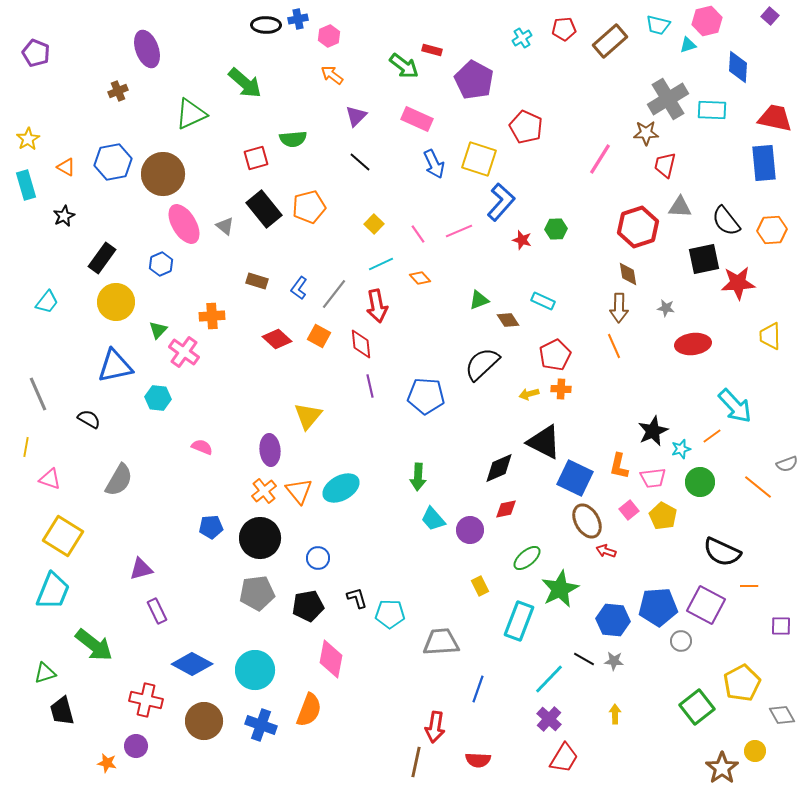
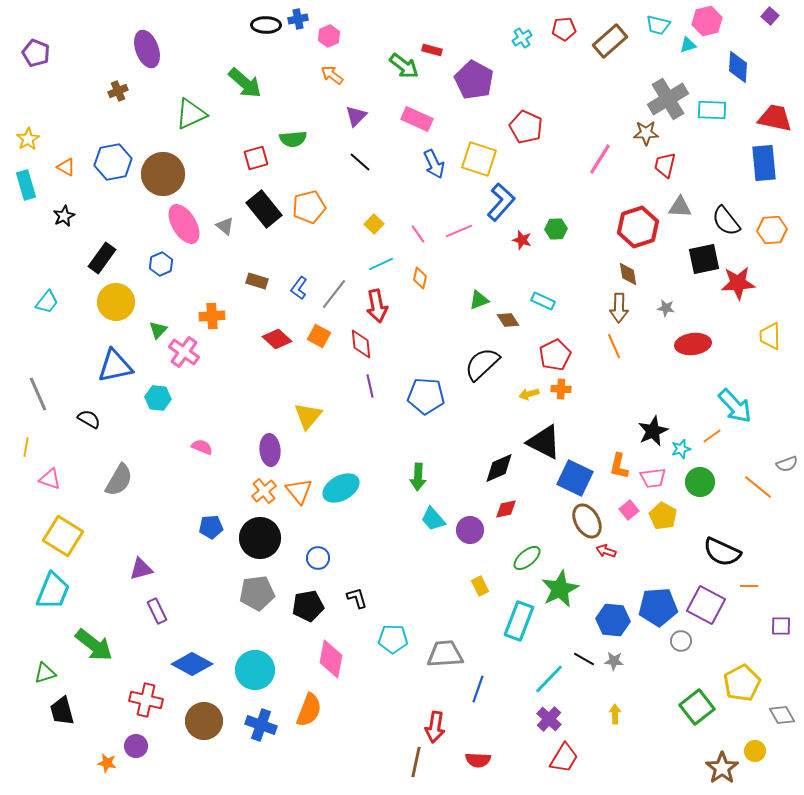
orange diamond at (420, 278): rotated 55 degrees clockwise
cyan pentagon at (390, 614): moved 3 px right, 25 px down
gray trapezoid at (441, 642): moved 4 px right, 12 px down
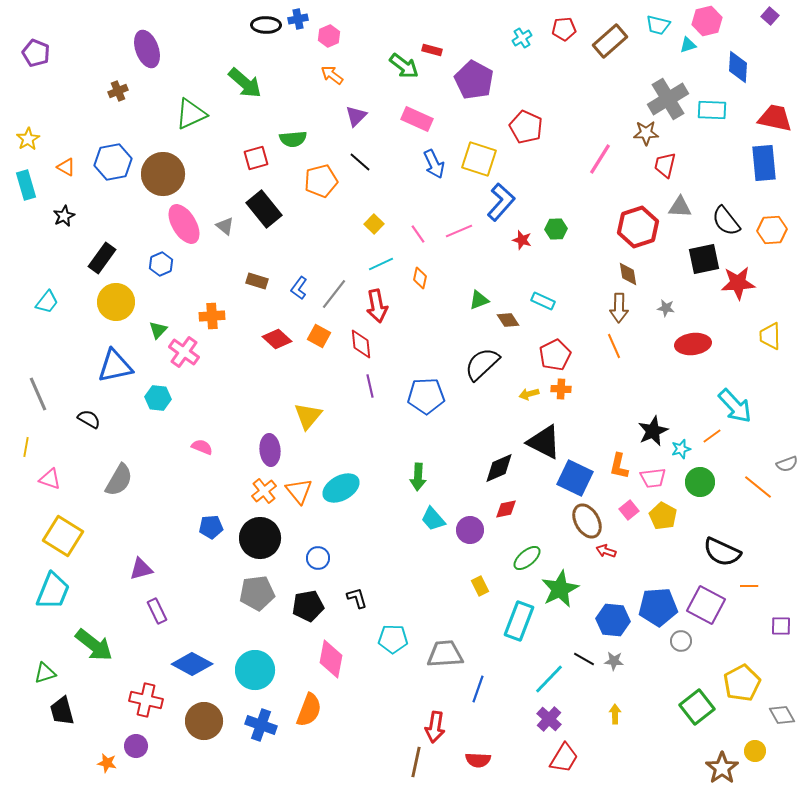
orange pentagon at (309, 207): moved 12 px right, 26 px up
blue pentagon at (426, 396): rotated 6 degrees counterclockwise
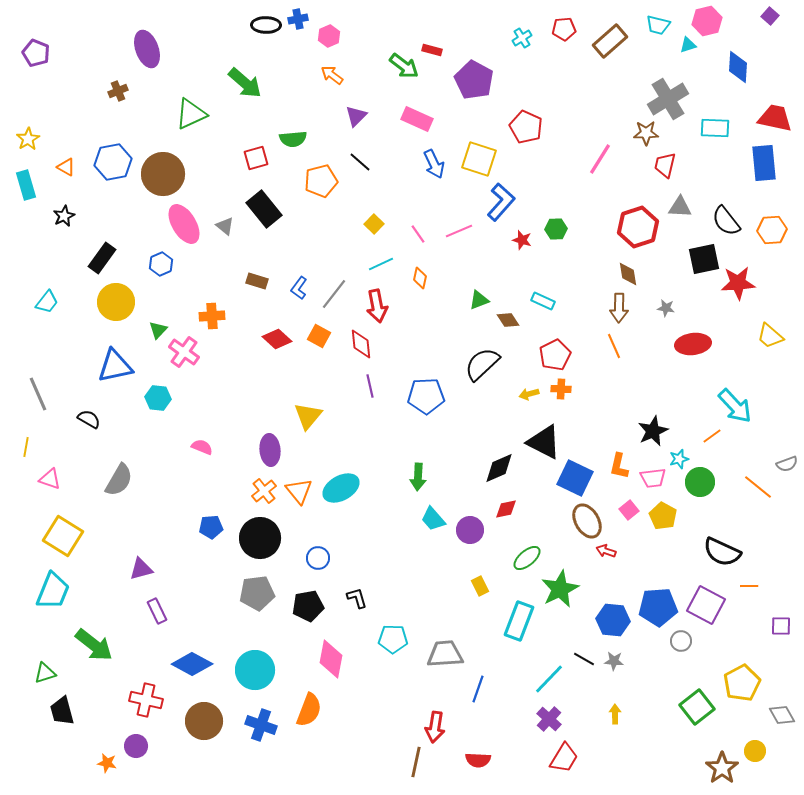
cyan rectangle at (712, 110): moved 3 px right, 18 px down
yellow trapezoid at (770, 336): rotated 48 degrees counterclockwise
cyan star at (681, 449): moved 2 px left, 10 px down
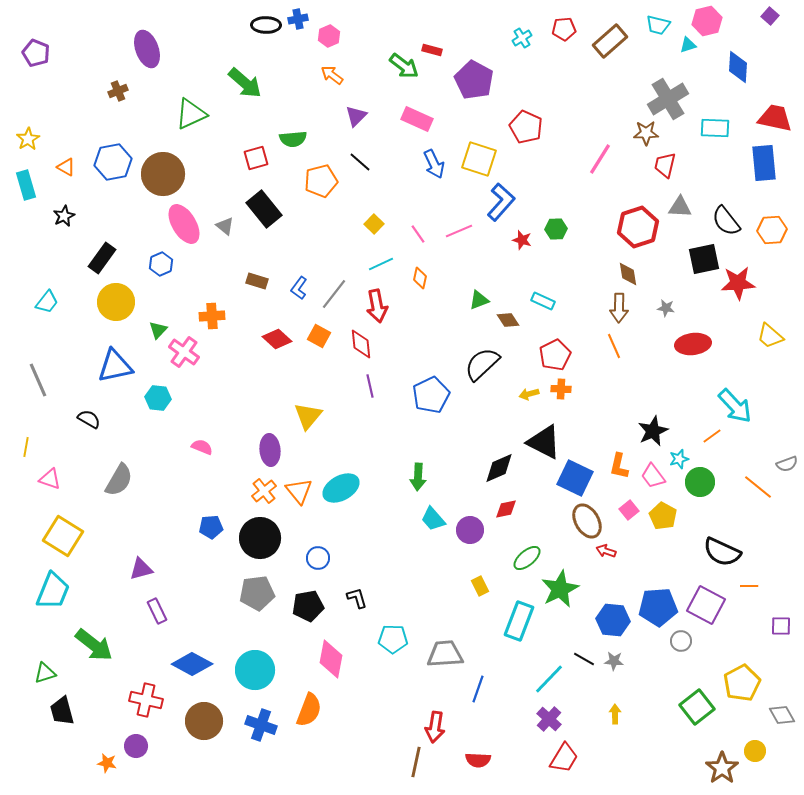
gray line at (38, 394): moved 14 px up
blue pentagon at (426, 396): moved 5 px right, 1 px up; rotated 24 degrees counterclockwise
pink trapezoid at (653, 478): moved 2 px up; rotated 60 degrees clockwise
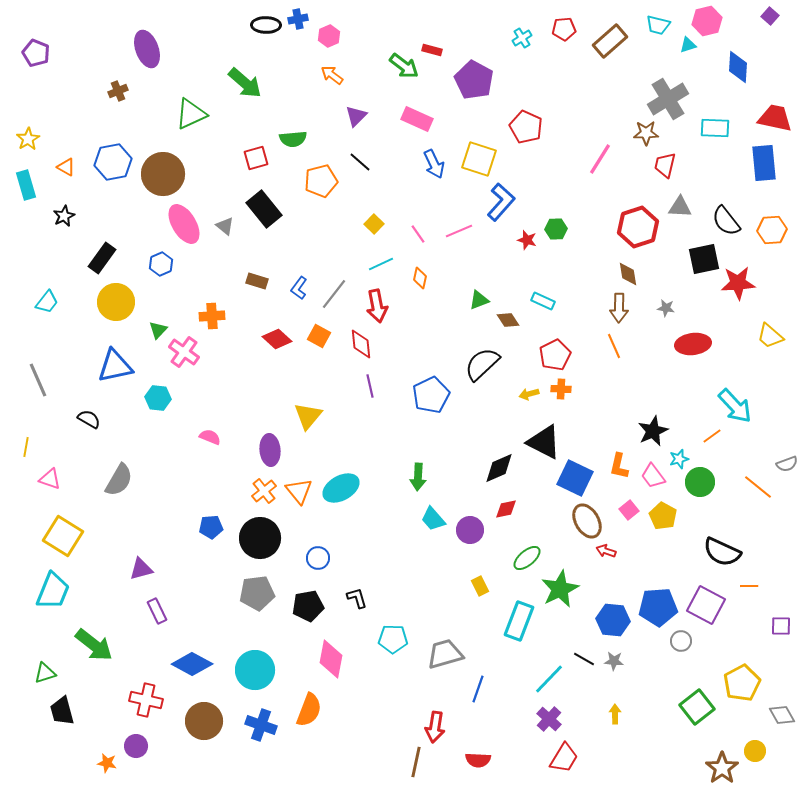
red star at (522, 240): moved 5 px right
pink semicircle at (202, 447): moved 8 px right, 10 px up
gray trapezoid at (445, 654): rotated 12 degrees counterclockwise
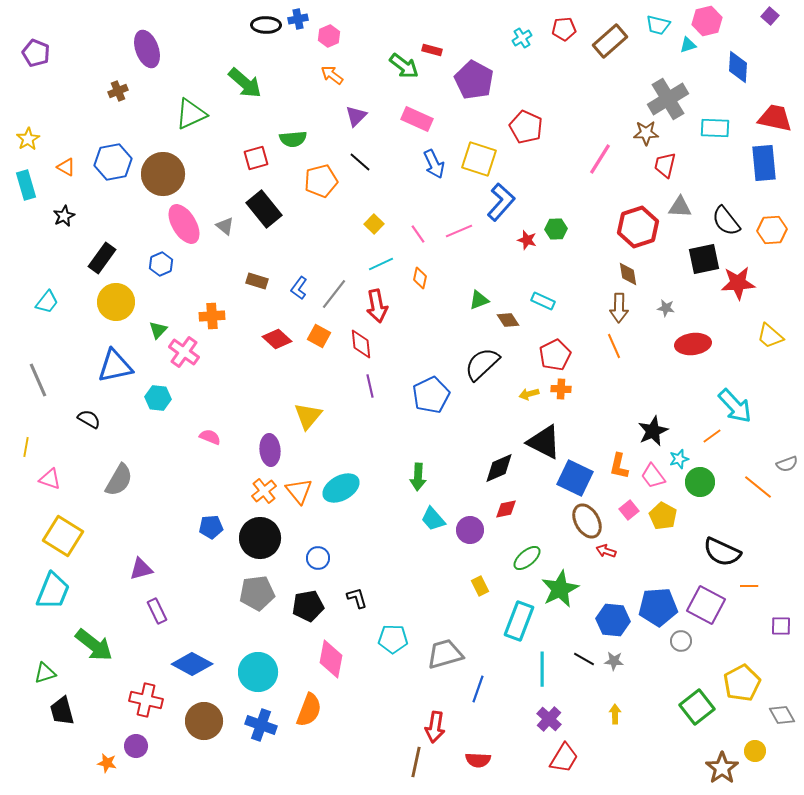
cyan circle at (255, 670): moved 3 px right, 2 px down
cyan line at (549, 679): moved 7 px left, 10 px up; rotated 44 degrees counterclockwise
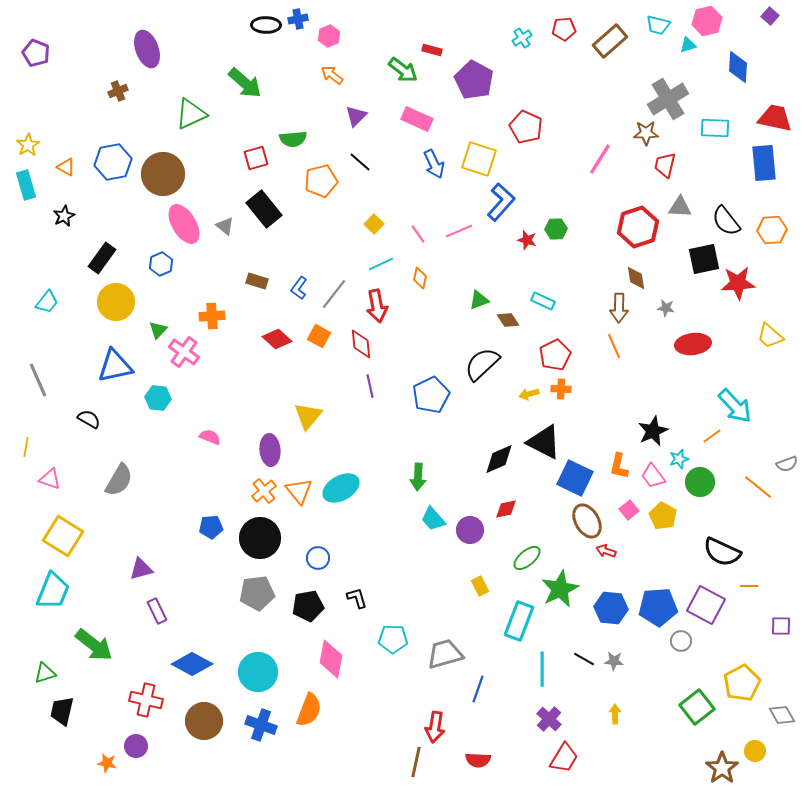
green arrow at (404, 66): moved 1 px left, 4 px down
yellow star at (28, 139): moved 6 px down
brown diamond at (628, 274): moved 8 px right, 4 px down
black diamond at (499, 468): moved 9 px up
blue hexagon at (613, 620): moved 2 px left, 12 px up
black trapezoid at (62, 711): rotated 28 degrees clockwise
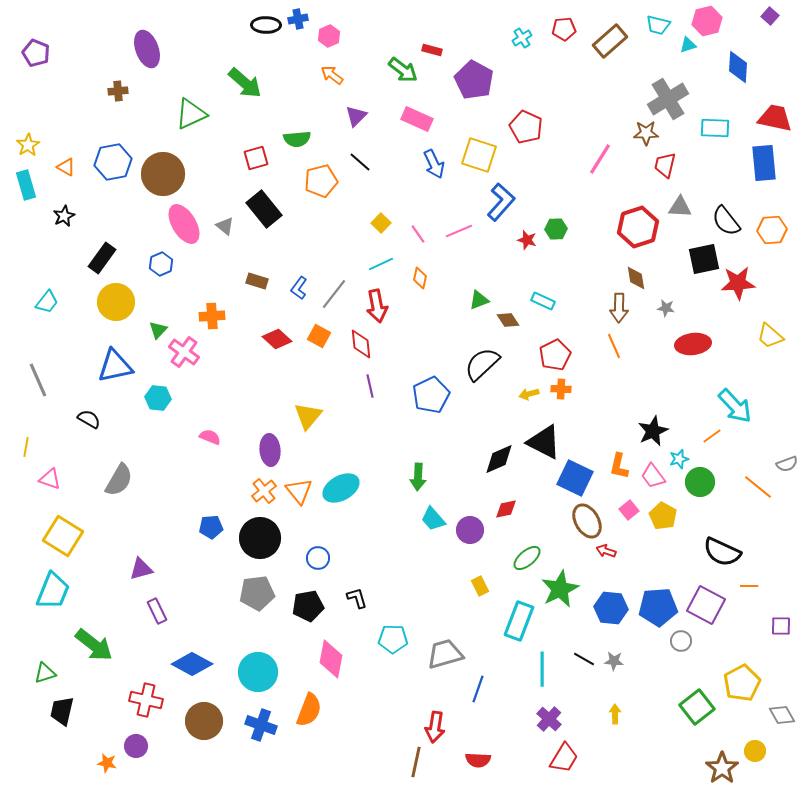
brown cross at (118, 91): rotated 18 degrees clockwise
green semicircle at (293, 139): moved 4 px right
yellow square at (479, 159): moved 4 px up
yellow square at (374, 224): moved 7 px right, 1 px up
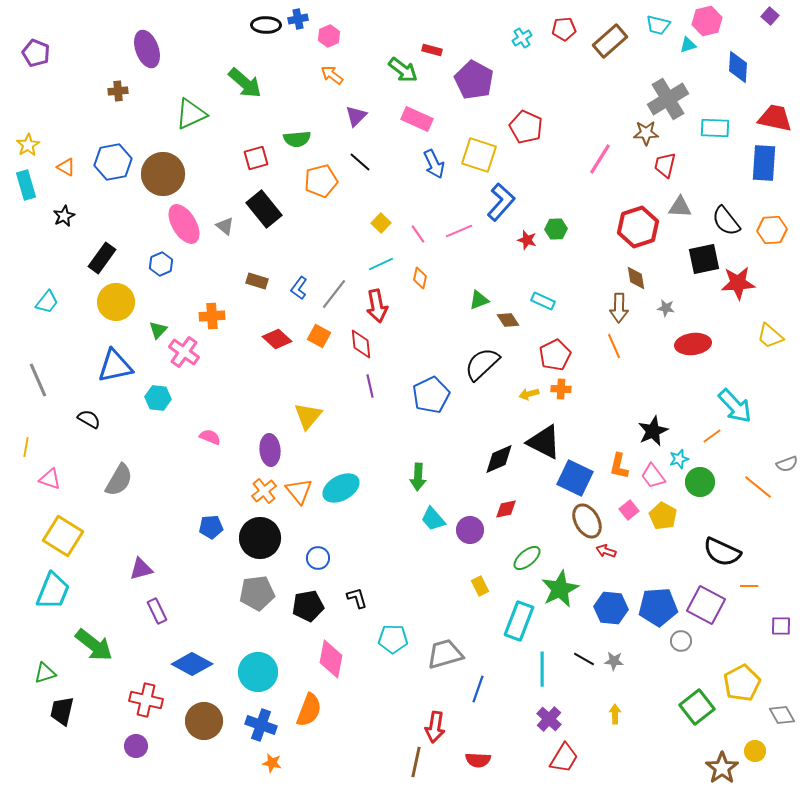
blue rectangle at (764, 163): rotated 9 degrees clockwise
orange star at (107, 763): moved 165 px right
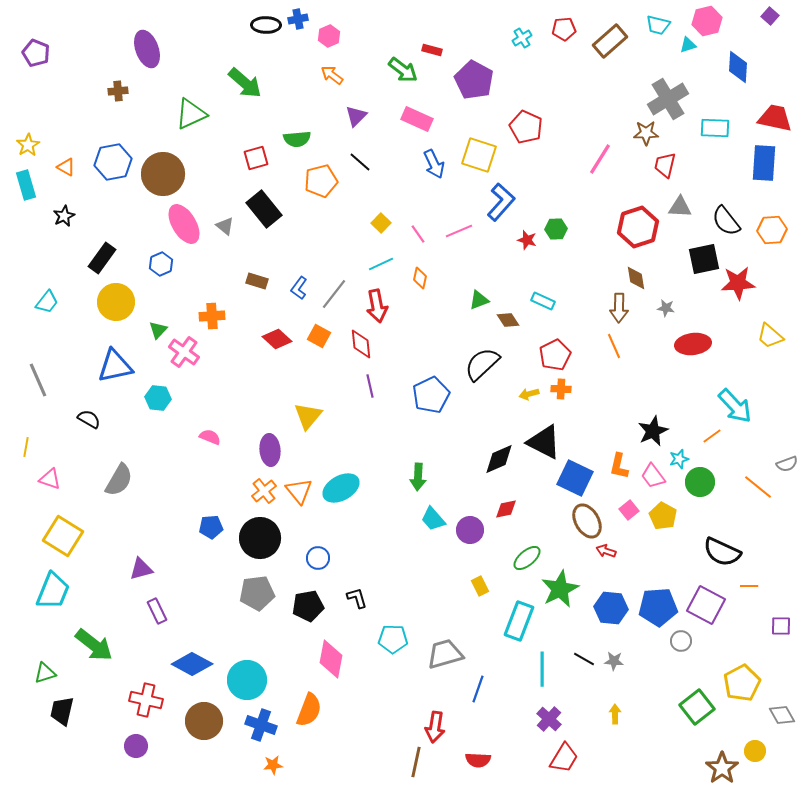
cyan circle at (258, 672): moved 11 px left, 8 px down
orange star at (272, 763): moved 1 px right, 2 px down; rotated 18 degrees counterclockwise
